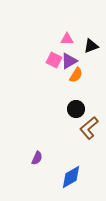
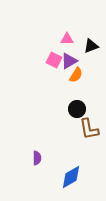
black circle: moved 1 px right
brown L-shape: moved 1 px down; rotated 60 degrees counterclockwise
purple semicircle: rotated 24 degrees counterclockwise
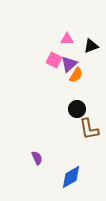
purple triangle: moved 3 px down; rotated 12 degrees counterclockwise
purple semicircle: rotated 24 degrees counterclockwise
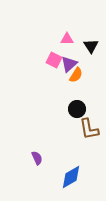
black triangle: rotated 42 degrees counterclockwise
